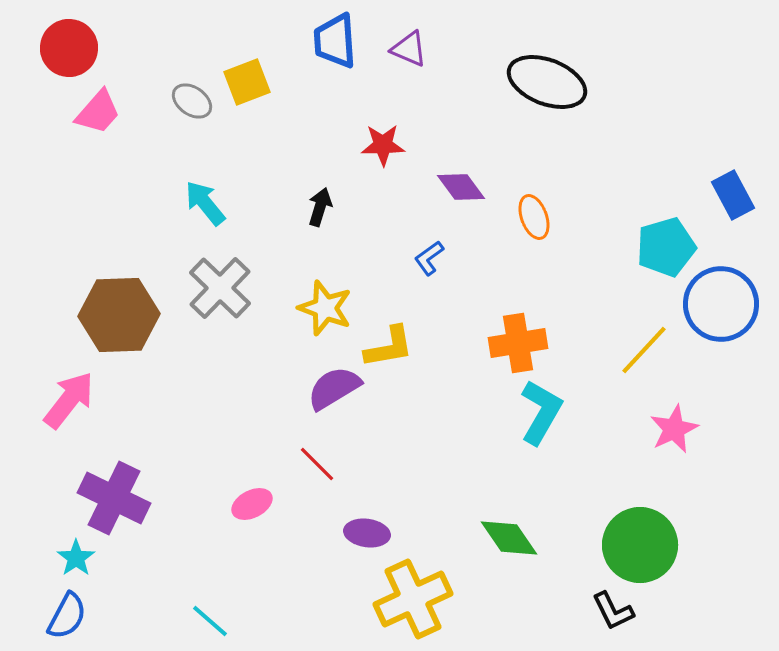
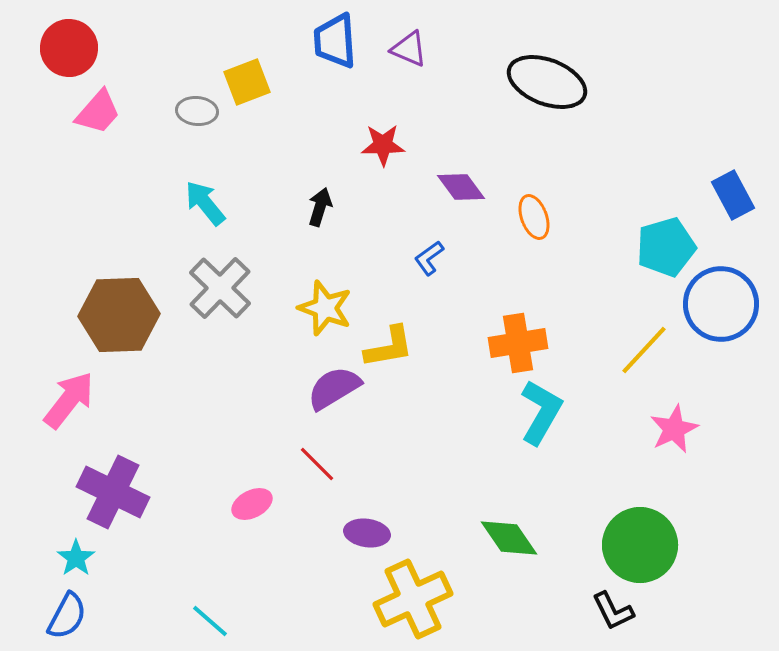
gray ellipse: moved 5 px right, 10 px down; rotated 30 degrees counterclockwise
purple cross: moved 1 px left, 6 px up
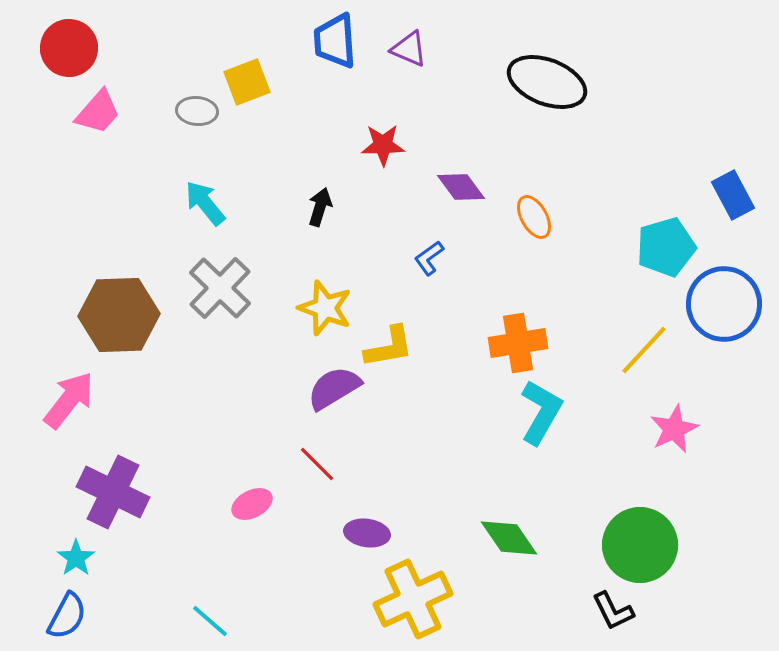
orange ellipse: rotated 9 degrees counterclockwise
blue circle: moved 3 px right
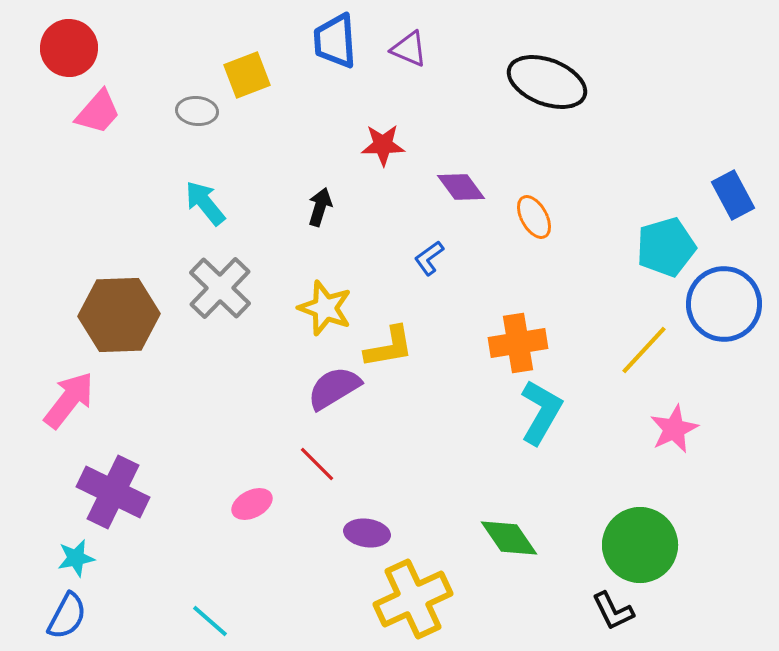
yellow square: moved 7 px up
cyan star: rotated 24 degrees clockwise
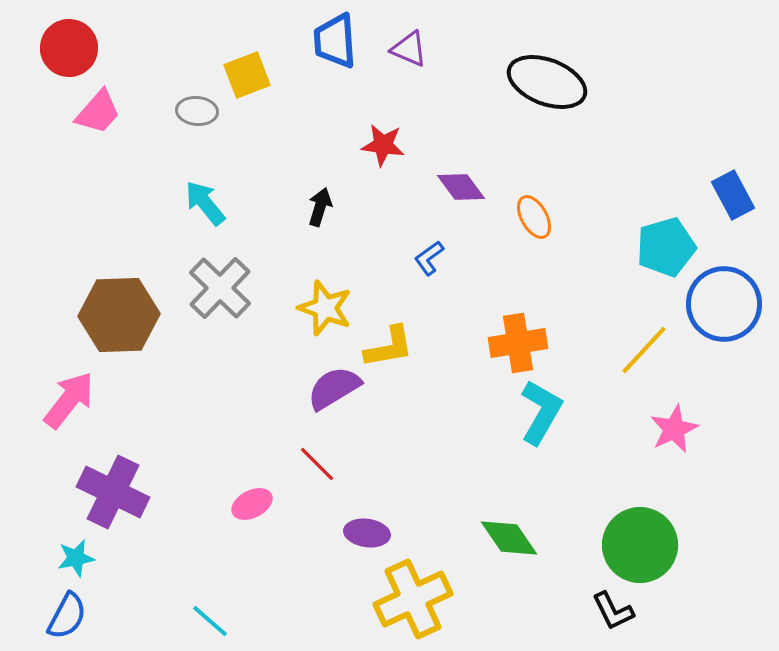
red star: rotated 9 degrees clockwise
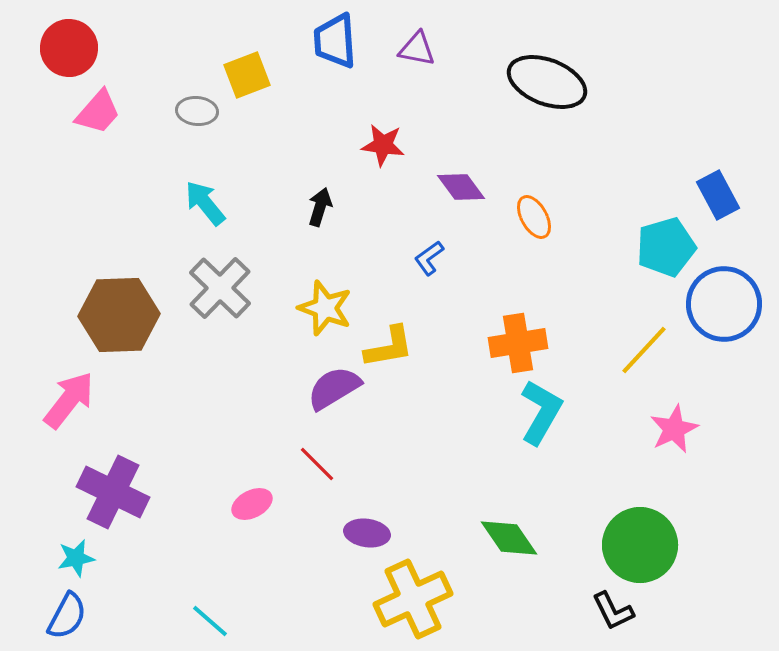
purple triangle: moved 8 px right; rotated 12 degrees counterclockwise
blue rectangle: moved 15 px left
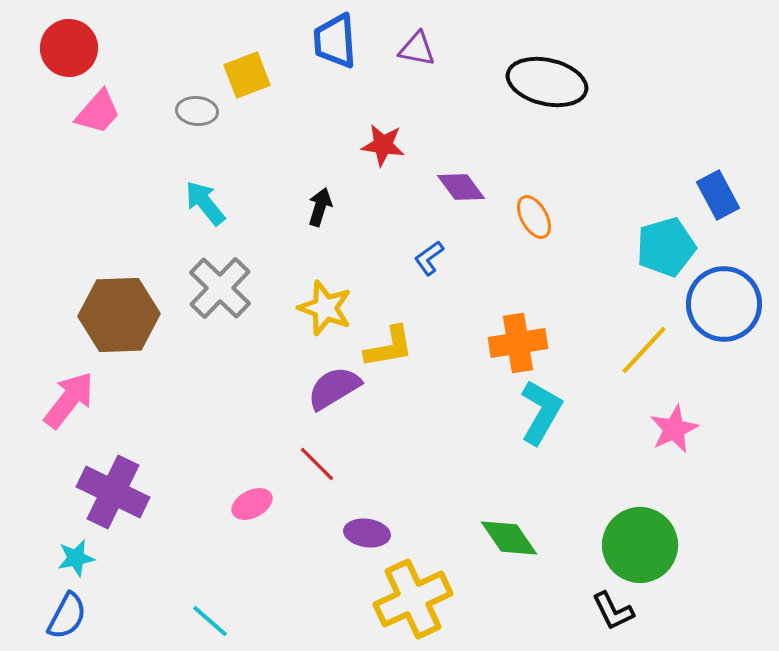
black ellipse: rotated 8 degrees counterclockwise
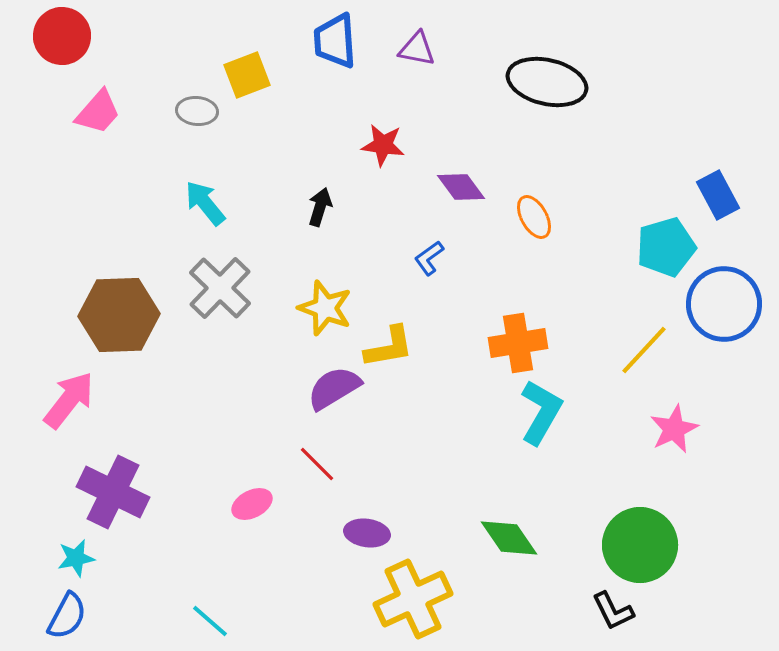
red circle: moved 7 px left, 12 px up
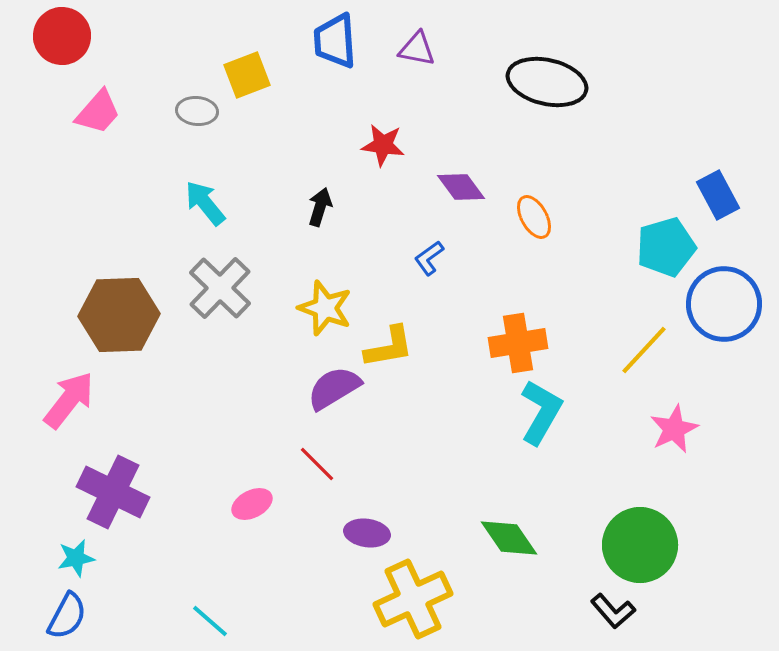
black L-shape: rotated 15 degrees counterclockwise
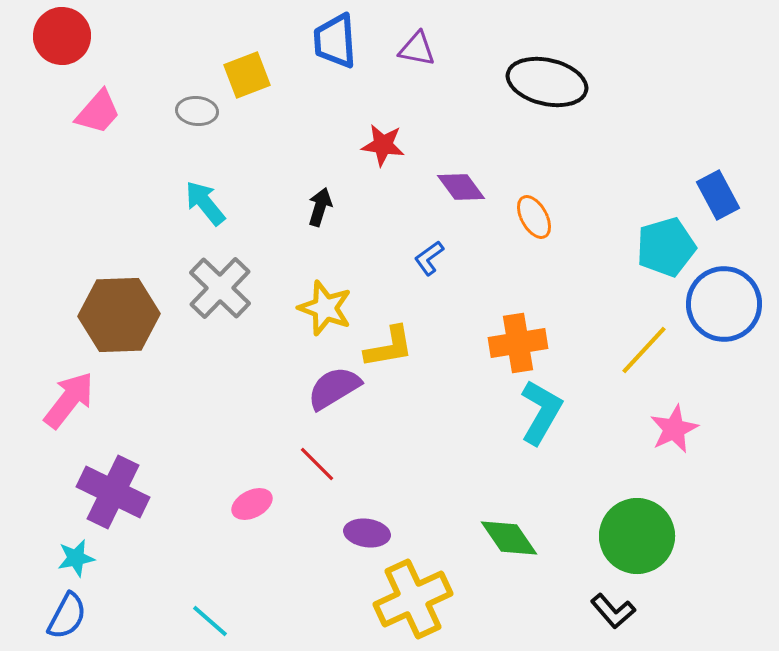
green circle: moved 3 px left, 9 px up
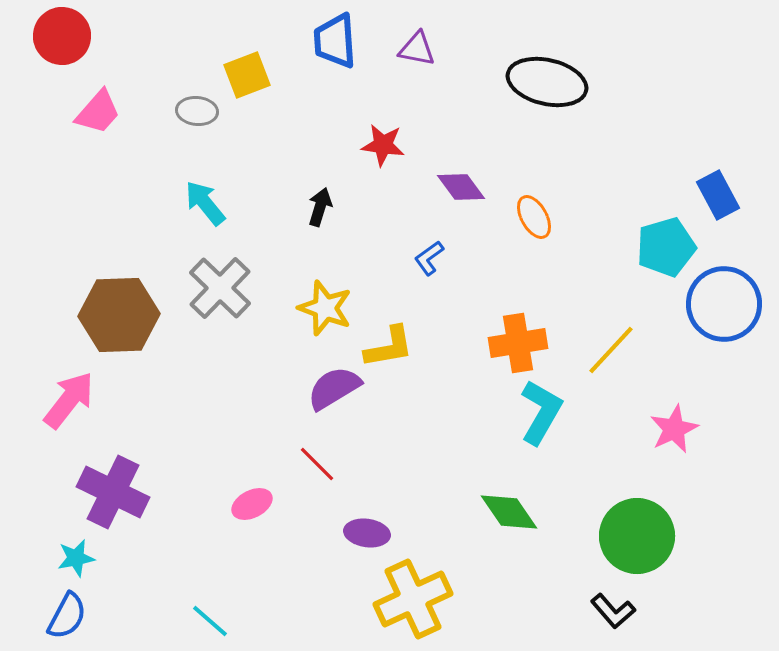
yellow line: moved 33 px left
green diamond: moved 26 px up
